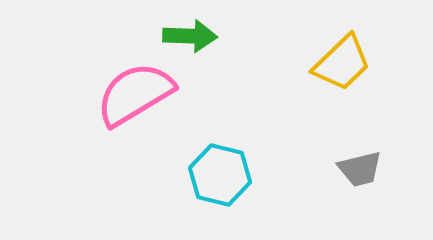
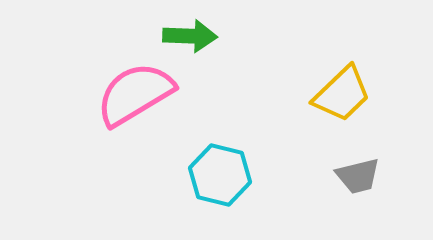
yellow trapezoid: moved 31 px down
gray trapezoid: moved 2 px left, 7 px down
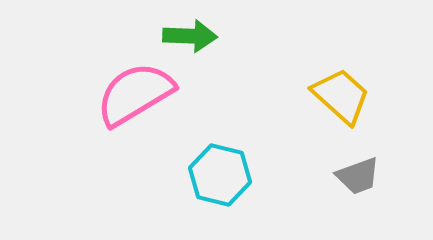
yellow trapezoid: moved 1 px left, 2 px down; rotated 94 degrees counterclockwise
gray trapezoid: rotated 6 degrees counterclockwise
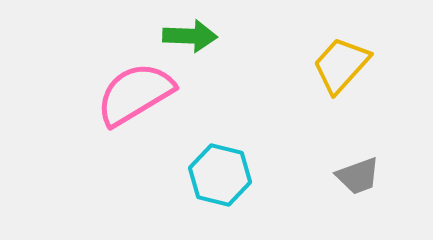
yellow trapezoid: moved 31 px up; rotated 90 degrees counterclockwise
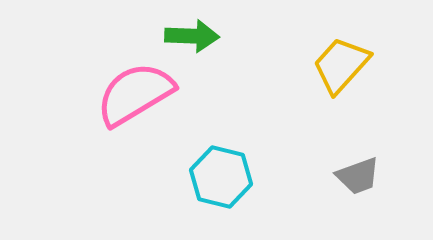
green arrow: moved 2 px right
cyan hexagon: moved 1 px right, 2 px down
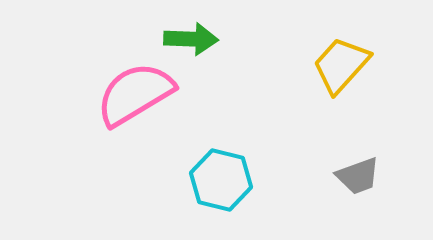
green arrow: moved 1 px left, 3 px down
cyan hexagon: moved 3 px down
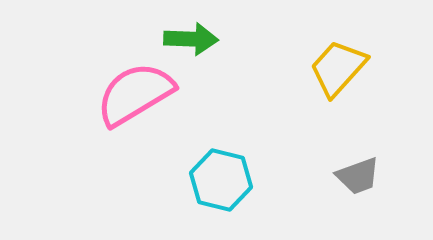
yellow trapezoid: moved 3 px left, 3 px down
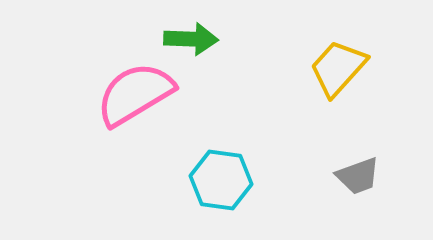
cyan hexagon: rotated 6 degrees counterclockwise
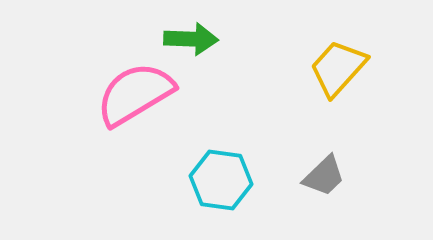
gray trapezoid: moved 34 px left; rotated 24 degrees counterclockwise
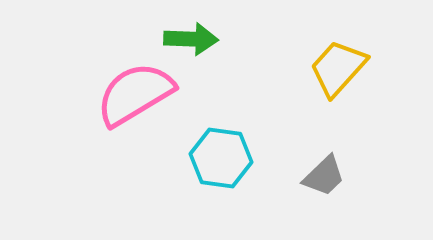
cyan hexagon: moved 22 px up
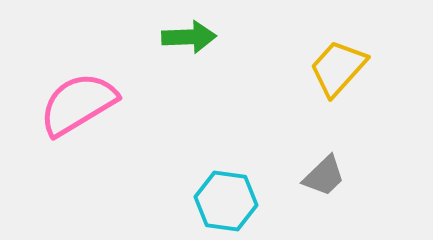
green arrow: moved 2 px left, 2 px up; rotated 4 degrees counterclockwise
pink semicircle: moved 57 px left, 10 px down
cyan hexagon: moved 5 px right, 43 px down
